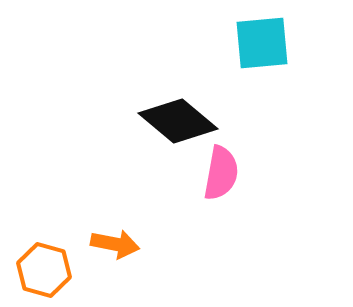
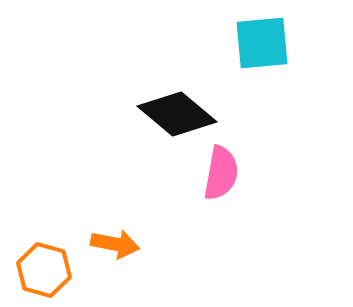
black diamond: moved 1 px left, 7 px up
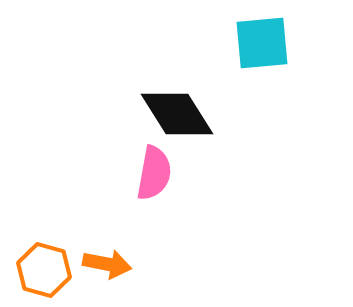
black diamond: rotated 18 degrees clockwise
pink semicircle: moved 67 px left
orange arrow: moved 8 px left, 20 px down
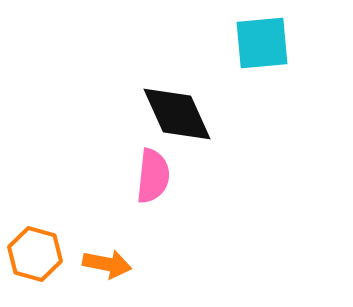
black diamond: rotated 8 degrees clockwise
pink semicircle: moved 1 px left, 3 px down; rotated 4 degrees counterclockwise
orange hexagon: moved 9 px left, 16 px up
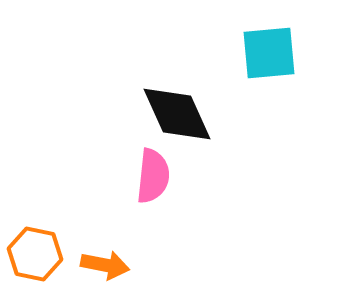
cyan square: moved 7 px right, 10 px down
orange hexagon: rotated 4 degrees counterclockwise
orange arrow: moved 2 px left, 1 px down
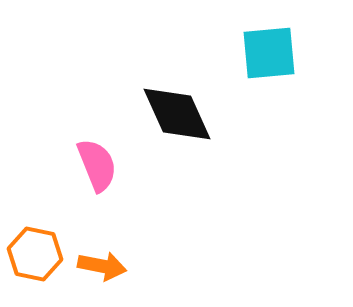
pink semicircle: moved 56 px left, 11 px up; rotated 28 degrees counterclockwise
orange arrow: moved 3 px left, 1 px down
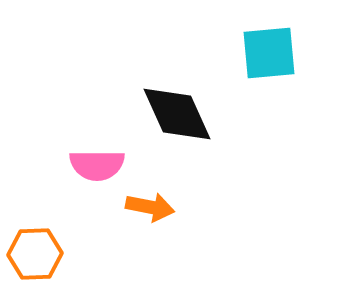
pink semicircle: rotated 112 degrees clockwise
orange hexagon: rotated 14 degrees counterclockwise
orange arrow: moved 48 px right, 59 px up
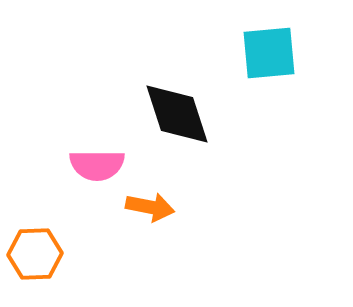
black diamond: rotated 6 degrees clockwise
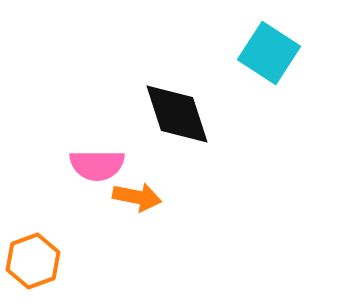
cyan square: rotated 38 degrees clockwise
orange arrow: moved 13 px left, 10 px up
orange hexagon: moved 2 px left, 7 px down; rotated 18 degrees counterclockwise
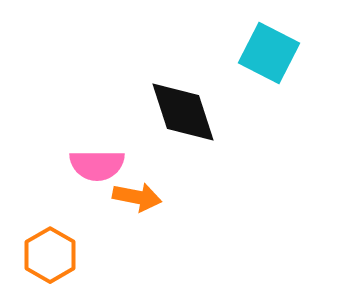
cyan square: rotated 6 degrees counterclockwise
black diamond: moved 6 px right, 2 px up
orange hexagon: moved 17 px right, 6 px up; rotated 10 degrees counterclockwise
